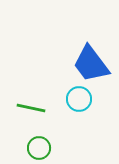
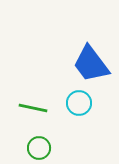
cyan circle: moved 4 px down
green line: moved 2 px right
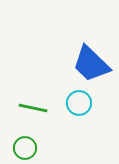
blue trapezoid: rotated 9 degrees counterclockwise
green circle: moved 14 px left
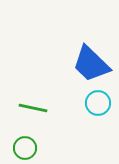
cyan circle: moved 19 px right
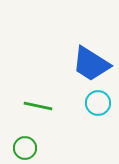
blue trapezoid: rotated 12 degrees counterclockwise
green line: moved 5 px right, 2 px up
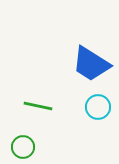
cyan circle: moved 4 px down
green circle: moved 2 px left, 1 px up
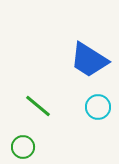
blue trapezoid: moved 2 px left, 4 px up
green line: rotated 28 degrees clockwise
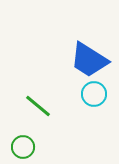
cyan circle: moved 4 px left, 13 px up
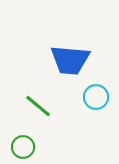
blue trapezoid: moved 19 px left; rotated 27 degrees counterclockwise
cyan circle: moved 2 px right, 3 px down
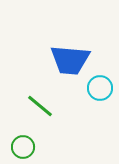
cyan circle: moved 4 px right, 9 px up
green line: moved 2 px right
